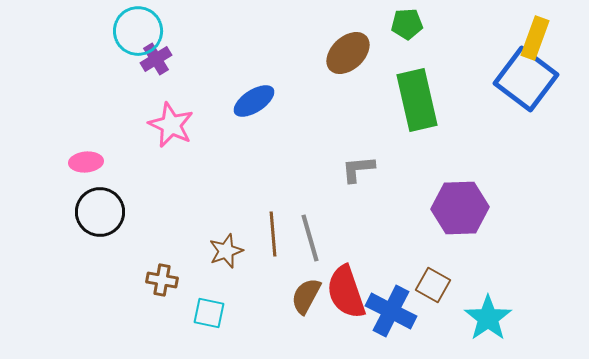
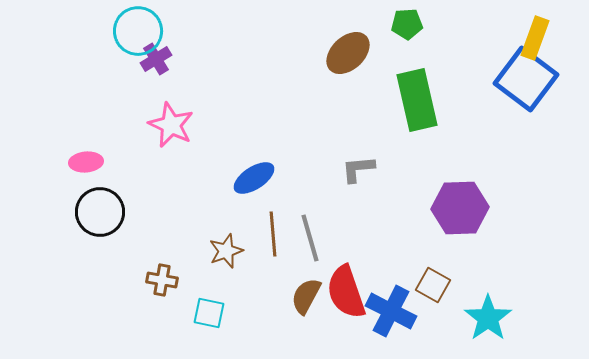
blue ellipse: moved 77 px down
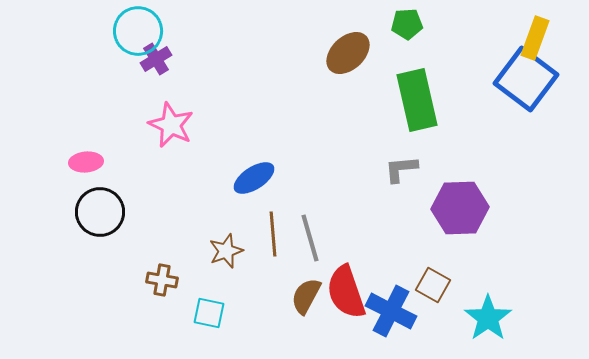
gray L-shape: moved 43 px right
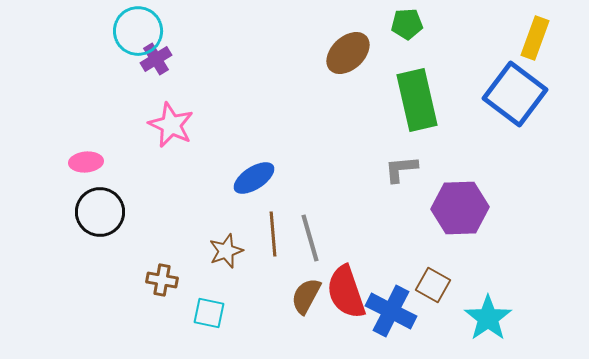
blue square: moved 11 px left, 15 px down
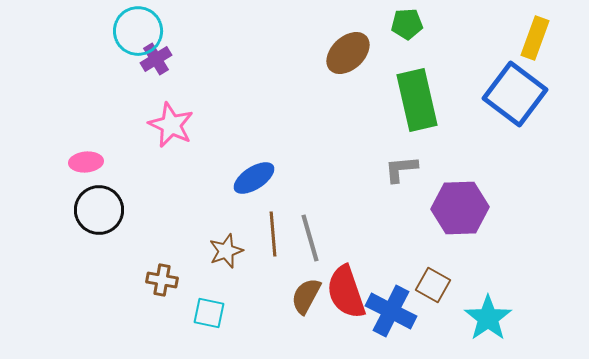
black circle: moved 1 px left, 2 px up
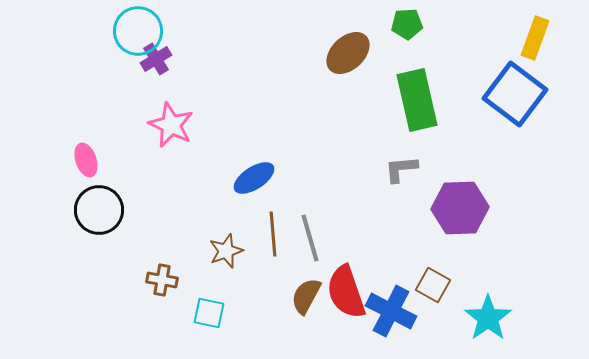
pink ellipse: moved 2 px up; rotated 76 degrees clockwise
